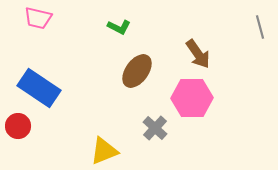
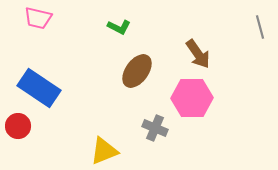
gray cross: rotated 20 degrees counterclockwise
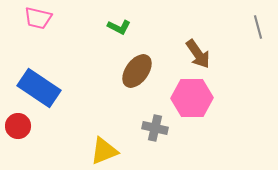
gray line: moved 2 px left
gray cross: rotated 10 degrees counterclockwise
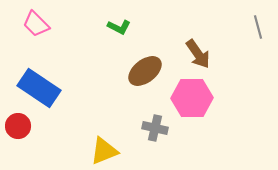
pink trapezoid: moved 2 px left, 6 px down; rotated 32 degrees clockwise
brown ellipse: moved 8 px right; rotated 16 degrees clockwise
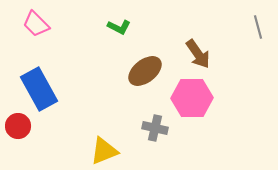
blue rectangle: moved 1 px down; rotated 27 degrees clockwise
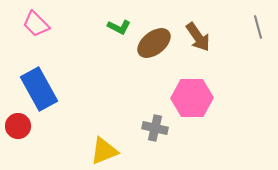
brown arrow: moved 17 px up
brown ellipse: moved 9 px right, 28 px up
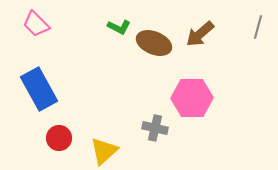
gray line: rotated 30 degrees clockwise
brown arrow: moved 2 px right, 3 px up; rotated 84 degrees clockwise
brown ellipse: rotated 60 degrees clockwise
red circle: moved 41 px right, 12 px down
yellow triangle: rotated 20 degrees counterclockwise
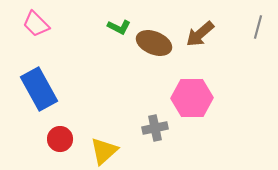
gray cross: rotated 25 degrees counterclockwise
red circle: moved 1 px right, 1 px down
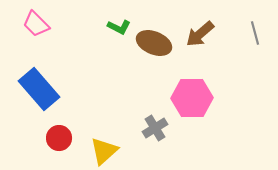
gray line: moved 3 px left, 6 px down; rotated 30 degrees counterclockwise
blue rectangle: rotated 12 degrees counterclockwise
gray cross: rotated 20 degrees counterclockwise
red circle: moved 1 px left, 1 px up
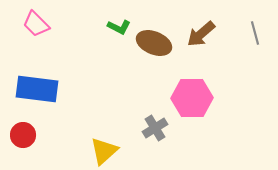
brown arrow: moved 1 px right
blue rectangle: moved 2 px left; rotated 42 degrees counterclockwise
red circle: moved 36 px left, 3 px up
